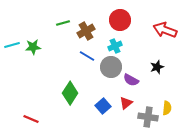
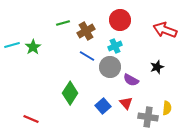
green star: rotated 28 degrees counterclockwise
gray circle: moved 1 px left
red triangle: rotated 32 degrees counterclockwise
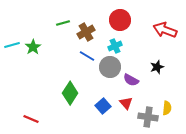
brown cross: moved 1 px down
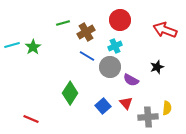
gray cross: rotated 12 degrees counterclockwise
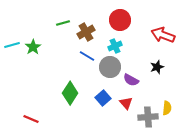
red arrow: moved 2 px left, 5 px down
blue square: moved 8 px up
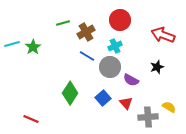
cyan line: moved 1 px up
yellow semicircle: moved 2 px right, 1 px up; rotated 64 degrees counterclockwise
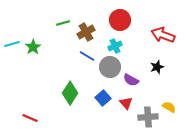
red line: moved 1 px left, 1 px up
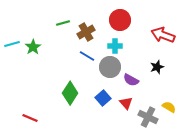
cyan cross: rotated 24 degrees clockwise
gray cross: rotated 30 degrees clockwise
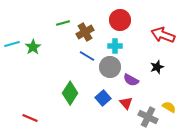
brown cross: moved 1 px left
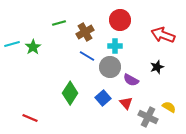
green line: moved 4 px left
